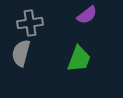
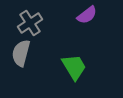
gray cross: rotated 25 degrees counterclockwise
green trapezoid: moved 5 px left, 8 px down; rotated 52 degrees counterclockwise
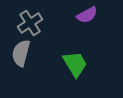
purple semicircle: rotated 10 degrees clockwise
green trapezoid: moved 1 px right, 3 px up
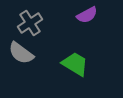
gray semicircle: rotated 68 degrees counterclockwise
green trapezoid: rotated 28 degrees counterclockwise
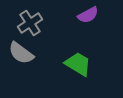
purple semicircle: moved 1 px right
green trapezoid: moved 3 px right
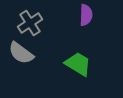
purple semicircle: moved 2 px left; rotated 60 degrees counterclockwise
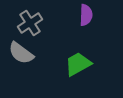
green trapezoid: rotated 60 degrees counterclockwise
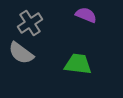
purple semicircle: rotated 70 degrees counterclockwise
green trapezoid: rotated 36 degrees clockwise
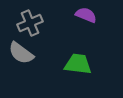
gray cross: rotated 10 degrees clockwise
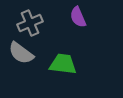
purple semicircle: moved 8 px left, 2 px down; rotated 135 degrees counterclockwise
green trapezoid: moved 15 px left
